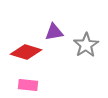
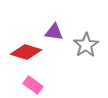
purple triangle: rotated 18 degrees clockwise
pink rectangle: moved 5 px right; rotated 30 degrees clockwise
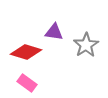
pink rectangle: moved 6 px left, 2 px up
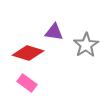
red diamond: moved 2 px right, 1 px down
